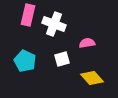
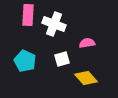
pink rectangle: rotated 10 degrees counterclockwise
yellow diamond: moved 6 px left
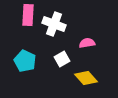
white square: rotated 14 degrees counterclockwise
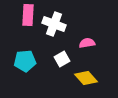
cyan pentagon: rotated 30 degrees counterclockwise
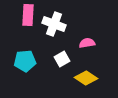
yellow diamond: rotated 15 degrees counterclockwise
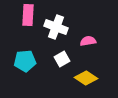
white cross: moved 2 px right, 3 px down
pink semicircle: moved 1 px right, 2 px up
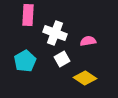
white cross: moved 1 px left, 6 px down
cyan pentagon: rotated 25 degrees counterclockwise
yellow diamond: moved 1 px left
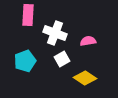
cyan pentagon: rotated 10 degrees clockwise
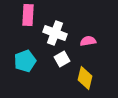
yellow diamond: rotated 70 degrees clockwise
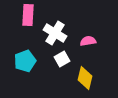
white cross: rotated 10 degrees clockwise
